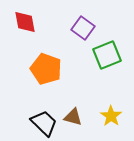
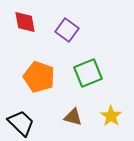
purple square: moved 16 px left, 2 px down
green square: moved 19 px left, 18 px down
orange pentagon: moved 7 px left, 8 px down
black trapezoid: moved 23 px left
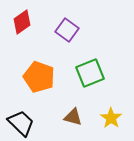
red diamond: moved 3 px left; rotated 65 degrees clockwise
green square: moved 2 px right
yellow star: moved 2 px down
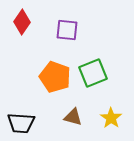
red diamond: rotated 20 degrees counterclockwise
purple square: rotated 30 degrees counterclockwise
green square: moved 3 px right
orange pentagon: moved 16 px right
black trapezoid: rotated 140 degrees clockwise
